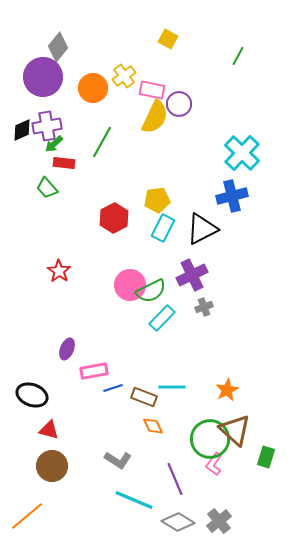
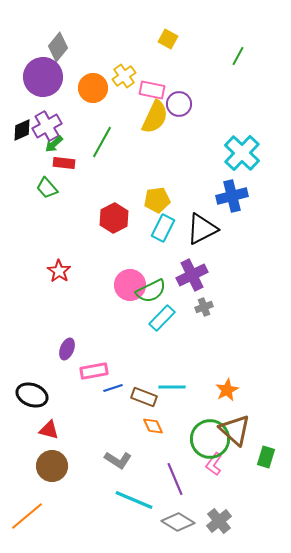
purple cross at (47, 126): rotated 20 degrees counterclockwise
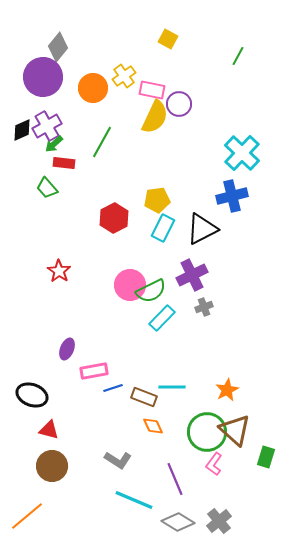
green circle at (210, 439): moved 3 px left, 7 px up
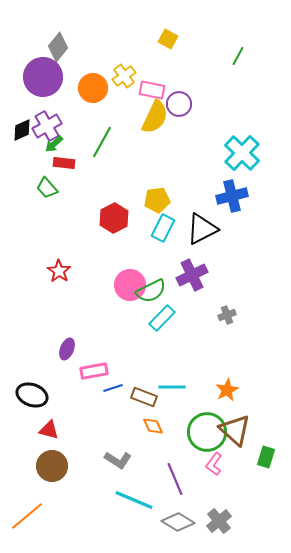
gray cross at (204, 307): moved 23 px right, 8 px down
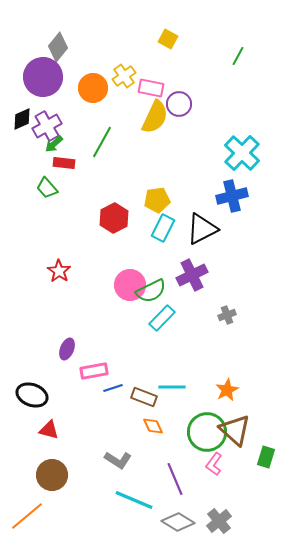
pink rectangle at (152, 90): moved 1 px left, 2 px up
black diamond at (22, 130): moved 11 px up
brown circle at (52, 466): moved 9 px down
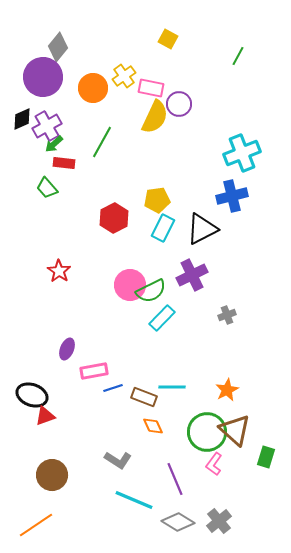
cyan cross at (242, 153): rotated 24 degrees clockwise
red triangle at (49, 430): moved 4 px left, 14 px up; rotated 35 degrees counterclockwise
orange line at (27, 516): moved 9 px right, 9 px down; rotated 6 degrees clockwise
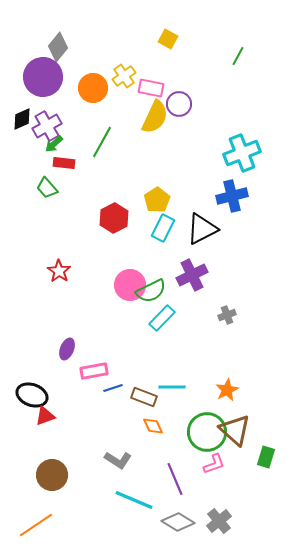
yellow pentagon at (157, 200): rotated 25 degrees counterclockwise
pink L-shape at (214, 464): rotated 145 degrees counterclockwise
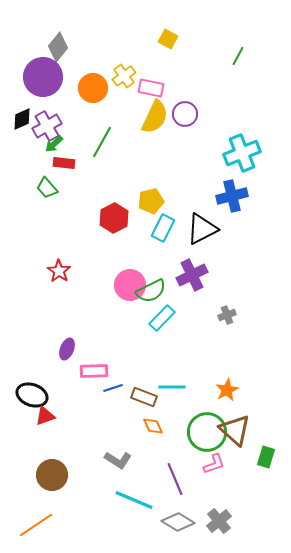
purple circle at (179, 104): moved 6 px right, 10 px down
yellow pentagon at (157, 200): moved 6 px left, 1 px down; rotated 20 degrees clockwise
pink rectangle at (94, 371): rotated 8 degrees clockwise
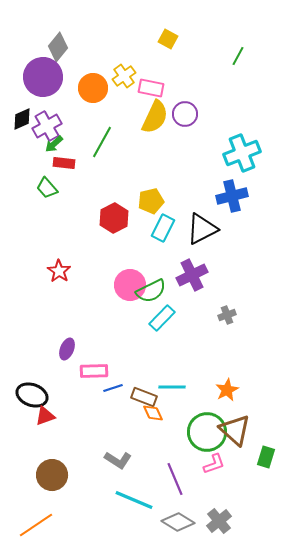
orange diamond at (153, 426): moved 13 px up
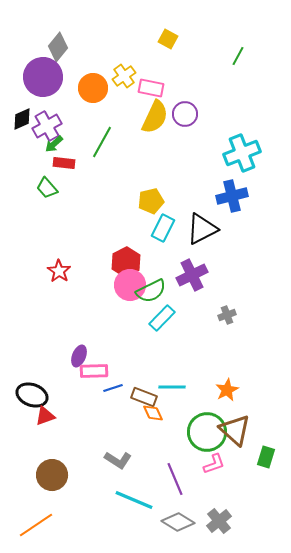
red hexagon at (114, 218): moved 12 px right, 44 px down
purple ellipse at (67, 349): moved 12 px right, 7 px down
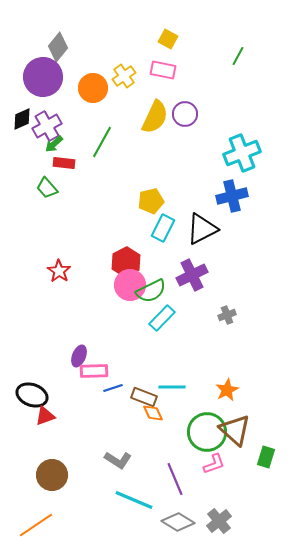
pink rectangle at (151, 88): moved 12 px right, 18 px up
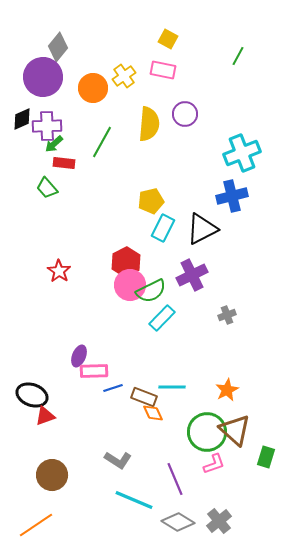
yellow semicircle at (155, 117): moved 6 px left, 7 px down; rotated 20 degrees counterclockwise
purple cross at (47, 126): rotated 28 degrees clockwise
